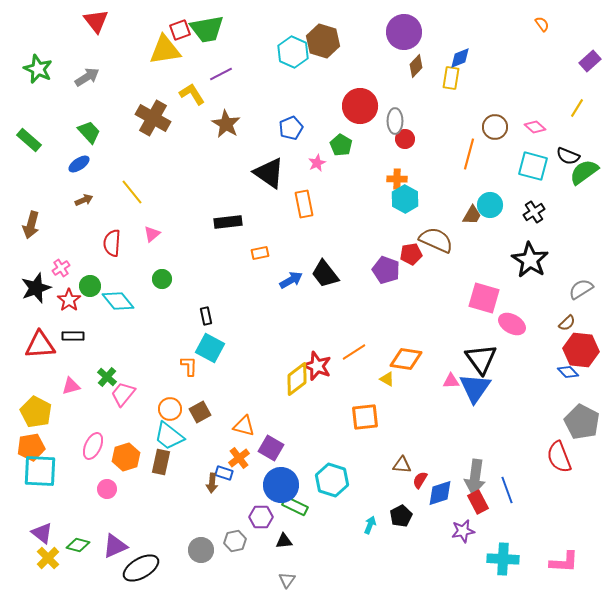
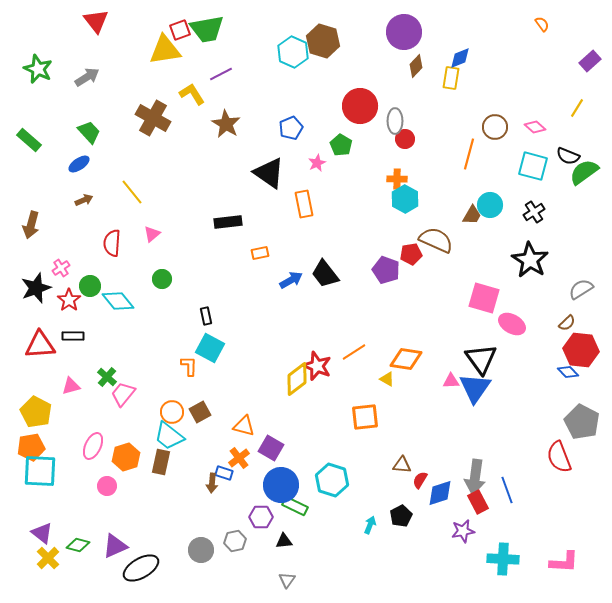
orange circle at (170, 409): moved 2 px right, 3 px down
pink circle at (107, 489): moved 3 px up
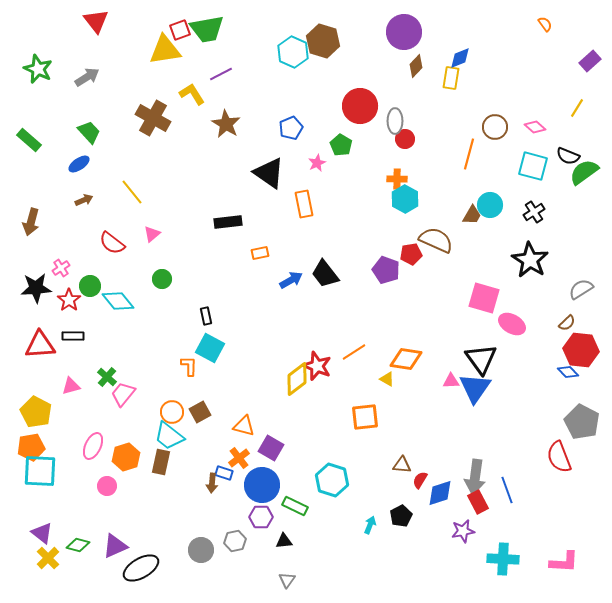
orange semicircle at (542, 24): moved 3 px right
brown arrow at (31, 225): moved 3 px up
red semicircle at (112, 243): rotated 56 degrees counterclockwise
black star at (36, 288): rotated 16 degrees clockwise
blue circle at (281, 485): moved 19 px left
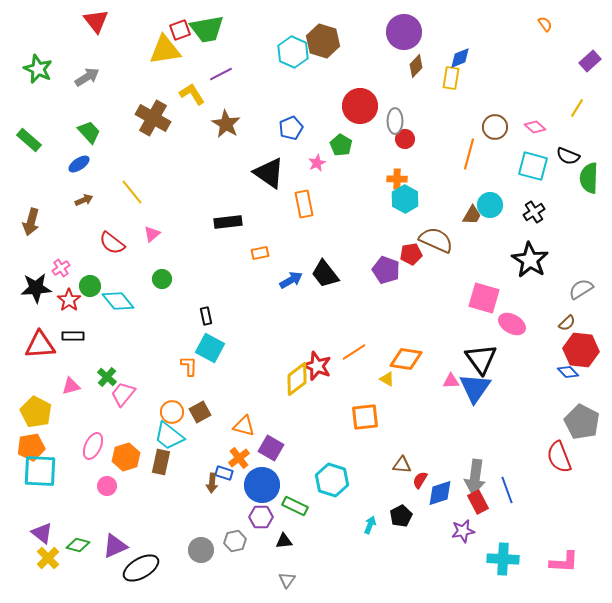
green semicircle at (584, 172): moved 5 px right, 6 px down; rotated 52 degrees counterclockwise
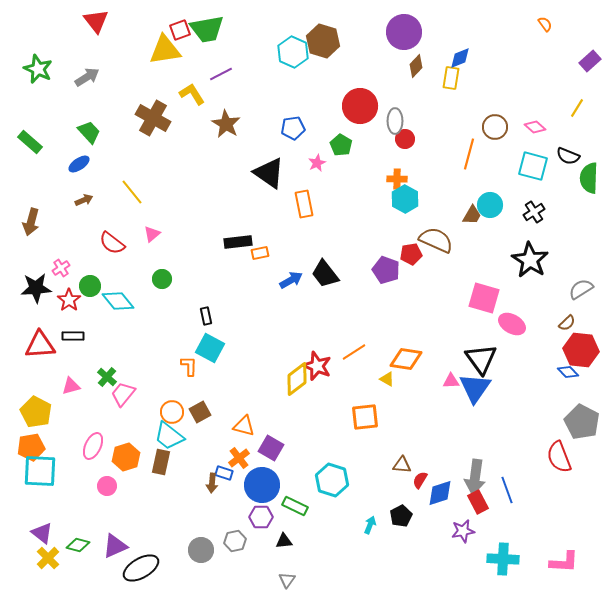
blue pentagon at (291, 128): moved 2 px right; rotated 15 degrees clockwise
green rectangle at (29, 140): moved 1 px right, 2 px down
black rectangle at (228, 222): moved 10 px right, 20 px down
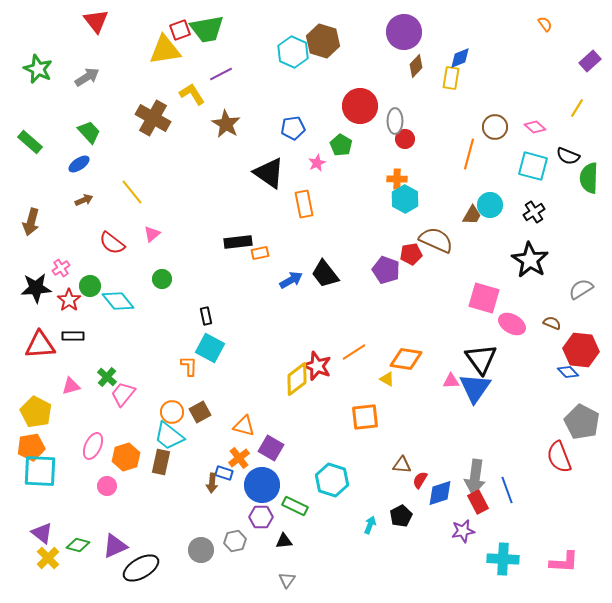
brown semicircle at (567, 323): moved 15 px left; rotated 114 degrees counterclockwise
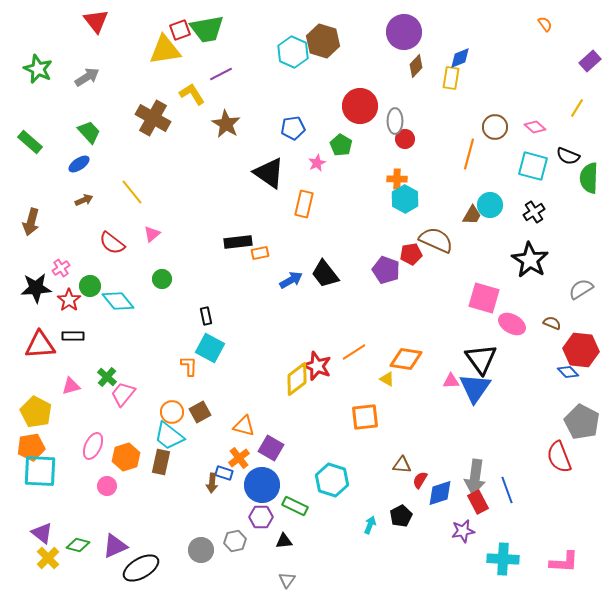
orange rectangle at (304, 204): rotated 24 degrees clockwise
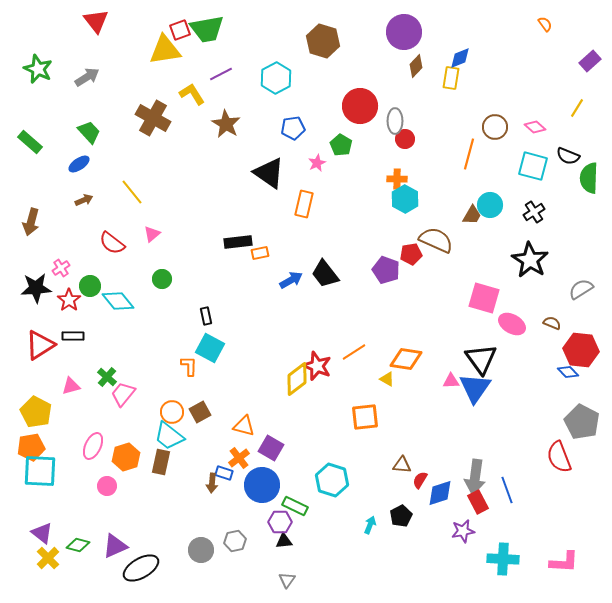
cyan hexagon at (293, 52): moved 17 px left, 26 px down; rotated 8 degrees clockwise
red triangle at (40, 345): rotated 28 degrees counterclockwise
purple hexagon at (261, 517): moved 19 px right, 5 px down
